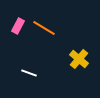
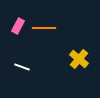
orange line: rotated 30 degrees counterclockwise
white line: moved 7 px left, 6 px up
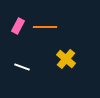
orange line: moved 1 px right, 1 px up
yellow cross: moved 13 px left
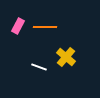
yellow cross: moved 2 px up
white line: moved 17 px right
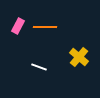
yellow cross: moved 13 px right
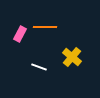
pink rectangle: moved 2 px right, 8 px down
yellow cross: moved 7 px left
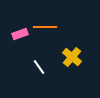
pink rectangle: rotated 42 degrees clockwise
white line: rotated 35 degrees clockwise
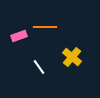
pink rectangle: moved 1 px left, 2 px down
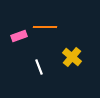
white line: rotated 14 degrees clockwise
